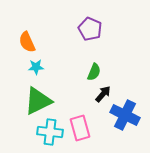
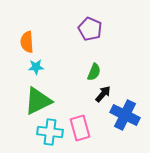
orange semicircle: rotated 20 degrees clockwise
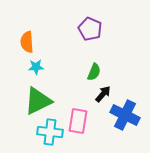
pink rectangle: moved 2 px left, 7 px up; rotated 25 degrees clockwise
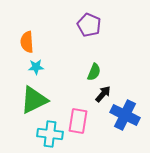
purple pentagon: moved 1 px left, 4 px up
green triangle: moved 4 px left, 1 px up
cyan cross: moved 2 px down
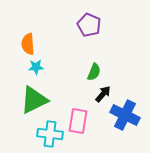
orange semicircle: moved 1 px right, 2 px down
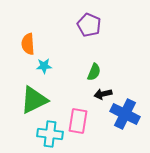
cyan star: moved 8 px right, 1 px up
black arrow: rotated 144 degrees counterclockwise
blue cross: moved 1 px up
